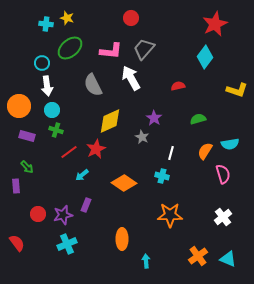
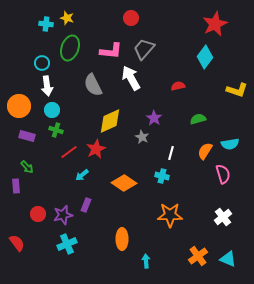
green ellipse at (70, 48): rotated 30 degrees counterclockwise
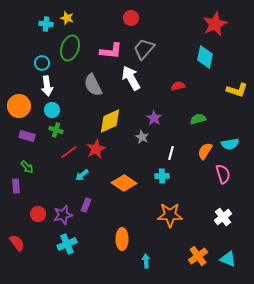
cyan diamond at (205, 57): rotated 25 degrees counterclockwise
cyan cross at (162, 176): rotated 16 degrees counterclockwise
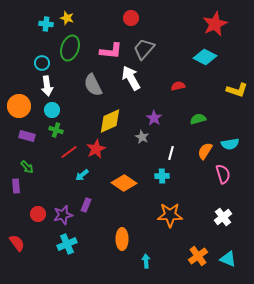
cyan diamond at (205, 57): rotated 75 degrees counterclockwise
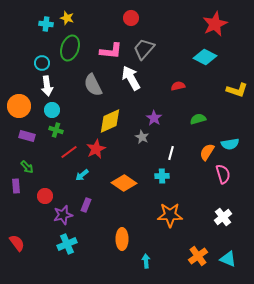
orange semicircle at (205, 151): moved 2 px right, 1 px down
red circle at (38, 214): moved 7 px right, 18 px up
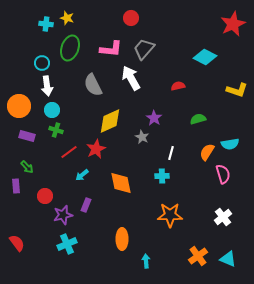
red star at (215, 24): moved 18 px right
pink L-shape at (111, 51): moved 2 px up
orange diamond at (124, 183): moved 3 px left; rotated 45 degrees clockwise
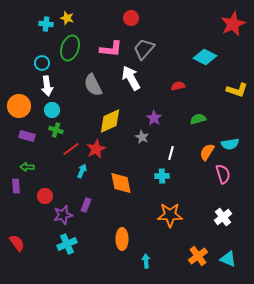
red line at (69, 152): moved 2 px right, 3 px up
green arrow at (27, 167): rotated 136 degrees clockwise
cyan arrow at (82, 175): moved 4 px up; rotated 152 degrees clockwise
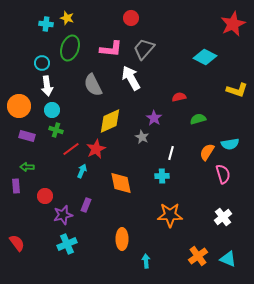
red semicircle at (178, 86): moved 1 px right, 11 px down
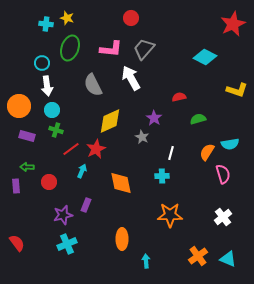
red circle at (45, 196): moved 4 px right, 14 px up
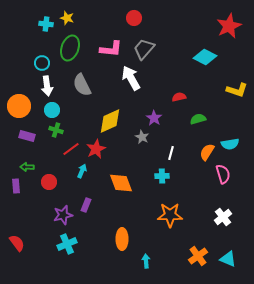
red circle at (131, 18): moved 3 px right
red star at (233, 24): moved 4 px left, 2 px down
gray semicircle at (93, 85): moved 11 px left
orange diamond at (121, 183): rotated 10 degrees counterclockwise
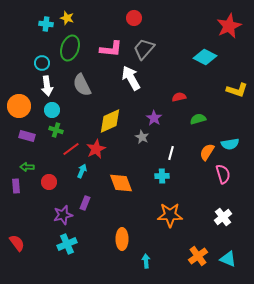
purple rectangle at (86, 205): moved 1 px left, 2 px up
